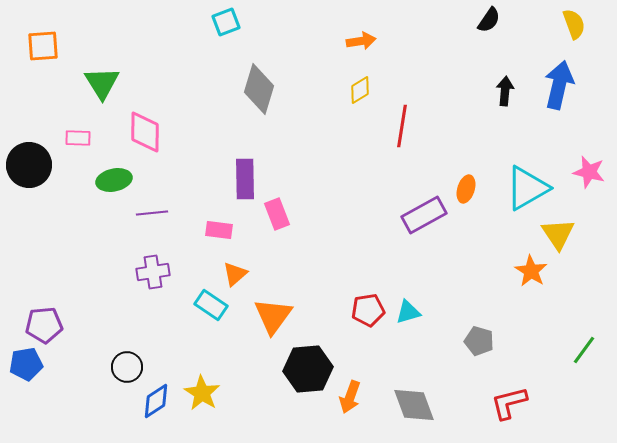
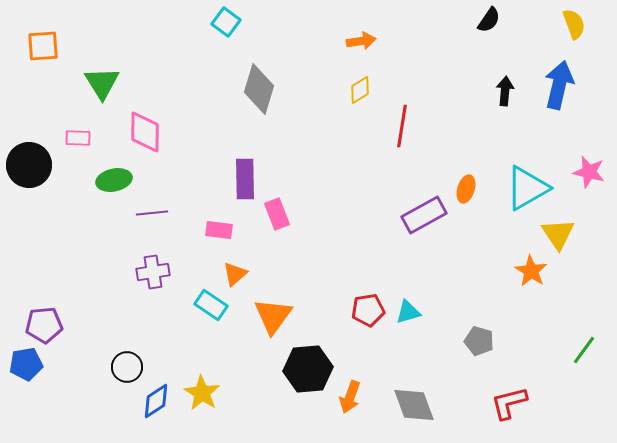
cyan square at (226, 22): rotated 32 degrees counterclockwise
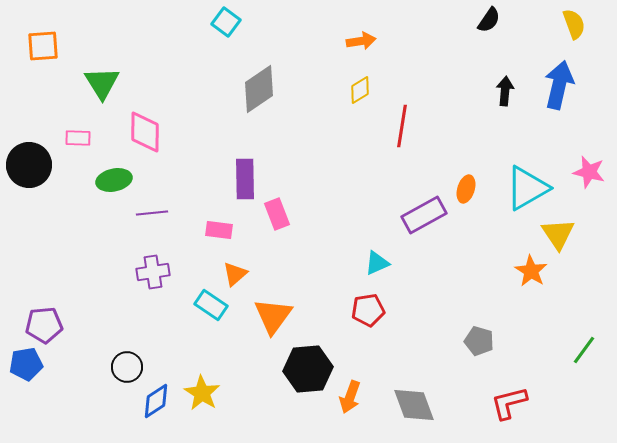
gray diamond at (259, 89): rotated 39 degrees clockwise
cyan triangle at (408, 312): moved 31 px left, 49 px up; rotated 8 degrees counterclockwise
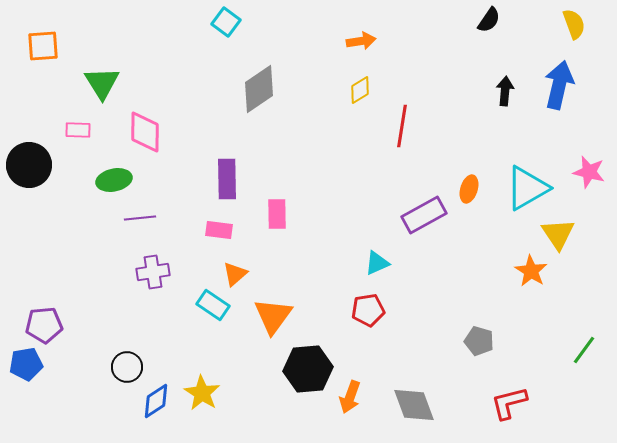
pink rectangle at (78, 138): moved 8 px up
purple rectangle at (245, 179): moved 18 px left
orange ellipse at (466, 189): moved 3 px right
purple line at (152, 213): moved 12 px left, 5 px down
pink rectangle at (277, 214): rotated 20 degrees clockwise
cyan rectangle at (211, 305): moved 2 px right
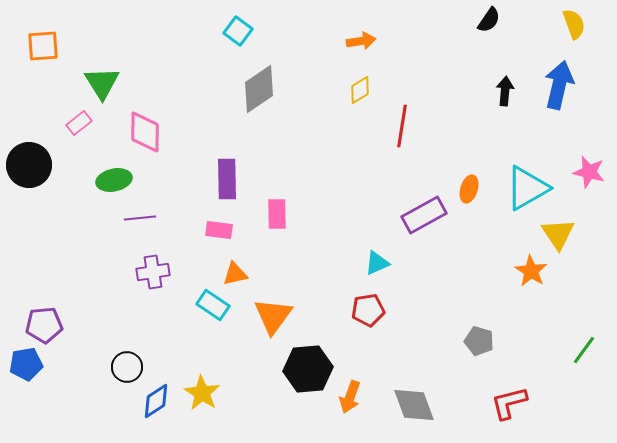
cyan square at (226, 22): moved 12 px right, 9 px down
pink rectangle at (78, 130): moved 1 px right, 7 px up; rotated 40 degrees counterclockwise
orange triangle at (235, 274): rotated 28 degrees clockwise
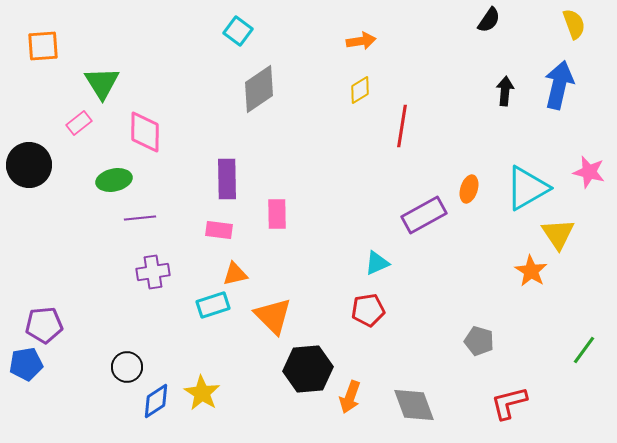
cyan rectangle at (213, 305): rotated 52 degrees counterclockwise
orange triangle at (273, 316): rotated 21 degrees counterclockwise
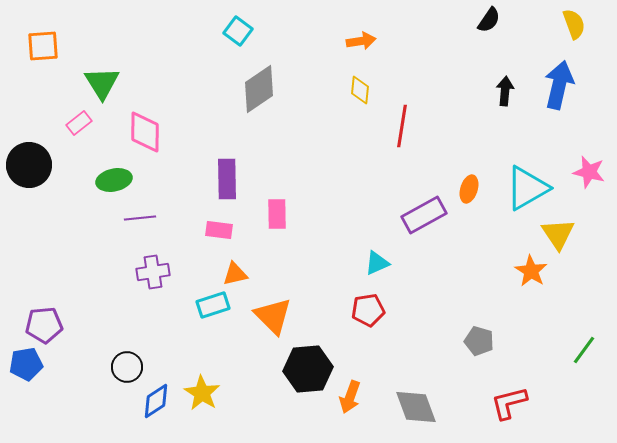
yellow diamond at (360, 90): rotated 52 degrees counterclockwise
gray diamond at (414, 405): moved 2 px right, 2 px down
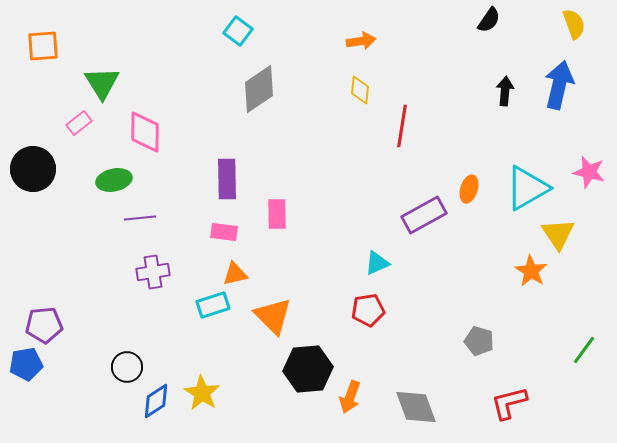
black circle at (29, 165): moved 4 px right, 4 px down
pink rectangle at (219, 230): moved 5 px right, 2 px down
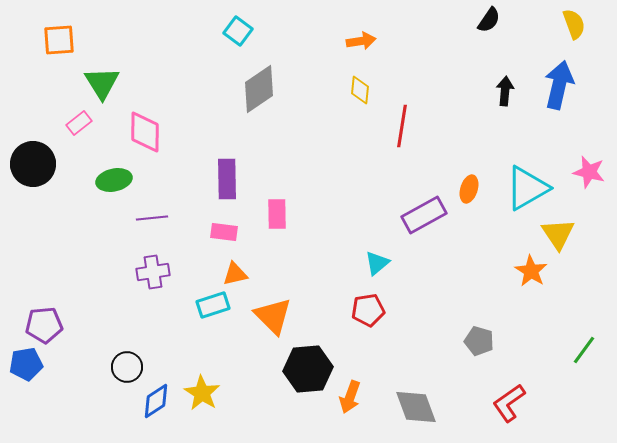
orange square at (43, 46): moved 16 px right, 6 px up
black circle at (33, 169): moved 5 px up
purple line at (140, 218): moved 12 px right
cyan triangle at (377, 263): rotated 16 degrees counterclockwise
red L-shape at (509, 403): rotated 21 degrees counterclockwise
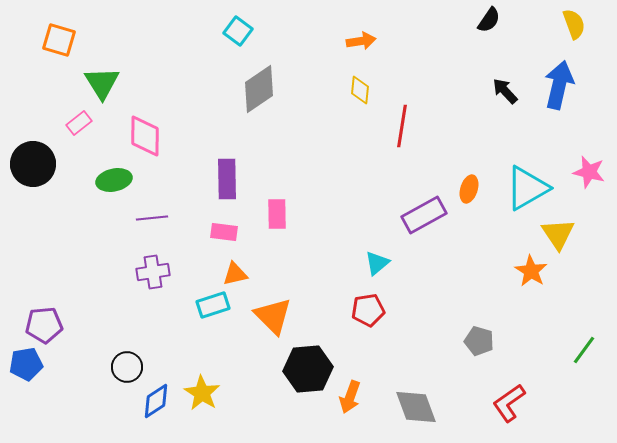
orange square at (59, 40): rotated 20 degrees clockwise
black arrow at (505, 91): rotated 48 degrees counterclockwise
pink diamond at (145, 132): moved 4 px down
